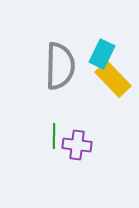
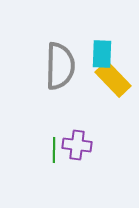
cyan rectangle: rotated 24 degrees counterclockwise
green line: moved 14 px down
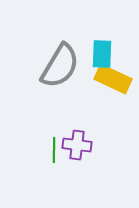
gray semicircle: rotated 30 degrees clockwise
yellow rectangle: rotated 21 degrees counterclockwise
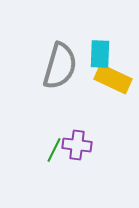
cyan rectangle: moved 2 px left
gray semicircle: rotated 15 degrees counterclockwise
green line: rotated 25 degrees clockwise
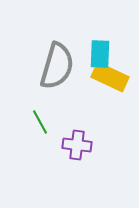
gray semicircle: moved 3 px left
yellow rectangle: moved 3 px left, 2 px up
green line: moved 14 px left, 28 px up; rotated 55 degrees counterclockwise
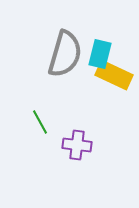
cyan rectangle: rotated 12 degrees clockwise
gray semicircle: moved 8 px right, 12 px up
yellow rectangle: moved 4 px right, 2 px up
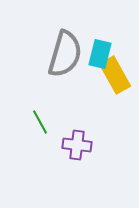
yellow rectangle: moved 1 px right; rotated 36 degrees clockwise
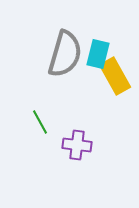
cyan rectangle: moved 2 px left
yellow rectangle: moved 1 px down
